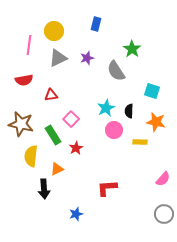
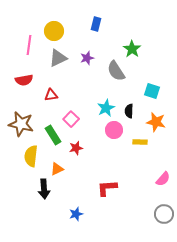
red star: rotated 16 degrees clockwise
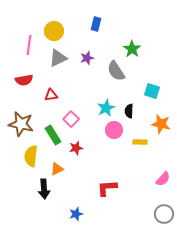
orange star: moved 5 px right, 2 px down
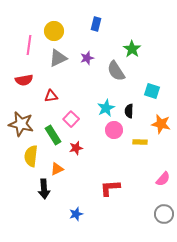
red triangle: moved 1 px down
red L-shape: moved 3 px right
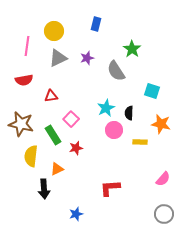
pink line: moved 2 px left, 1 px down
black semicircle: moved 2 px down
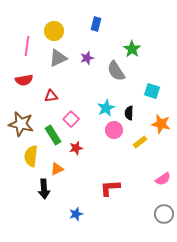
yellow rectangle: rotated 40 degrees counterclockwise
pink semicircle: rotated 14 degrees clockwise
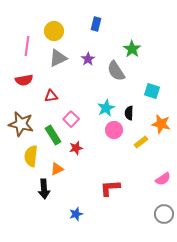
purple star: moved 1 px right, 1 px down; rotated 16 degrees counterclockwise
yellow rectangle: moved 1 px right
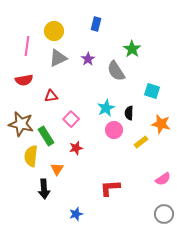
green rectangle: moved 7 px left, 1 px down
orange triangle: rotated 32 degrees counterclockwise
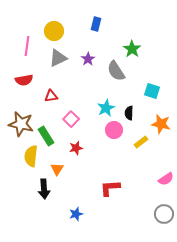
pink semicircle: moved 3 px right
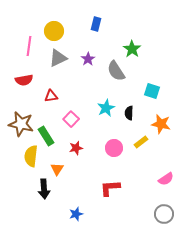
pink line: moved 2 px right
pink circle: moved 18 px down
